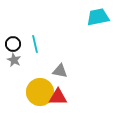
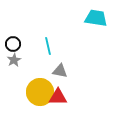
cyan trapezoid: moved 2 px left, 1 px down; rotated 20 degrees clockwise
cyan line: moved 13 px right, 2 px down
gray star: rotated 16 degrees clockwise
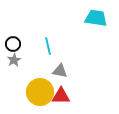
red triangle: moved 3 px right, 1 px up
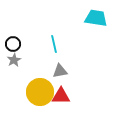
cyan line: moved 6 px right, 2 px up
gray triangle: rotated 21 degrees counterclockwise
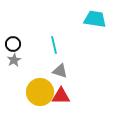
cyan trapezoid: moved 1 px left, 1 px down
cyan line: moved 1 px down
gray triangle: rotated 28 degrees clockwise
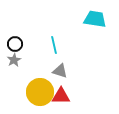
black circle: moved 2 px right
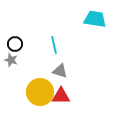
gray star: moved 3 px left; rotated 24 degrees counterclockwise
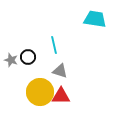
black circle: moved 13 px right, 13 px down
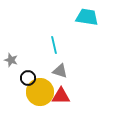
cyan trapezoid: moved 8 px left, 2 px up
black circle: moved 21 px down
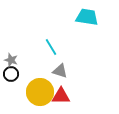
cyan line: moved 3 px left, 2 px down; rotated 18 degrees counterclockwise
black circle: moved 17 px left, 4 px up
